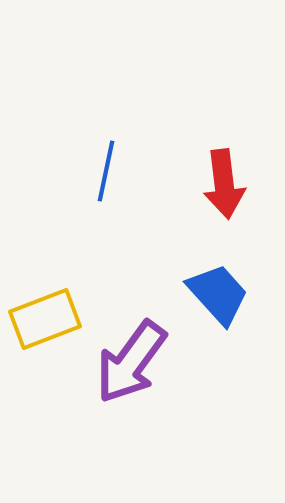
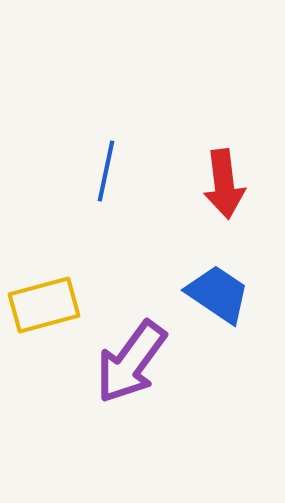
blue trapezoid: rotated 14 degrees counterclockwise
yellow rectangle: moved 1 px left, 14 px up; rotated 6 degrees clockwise
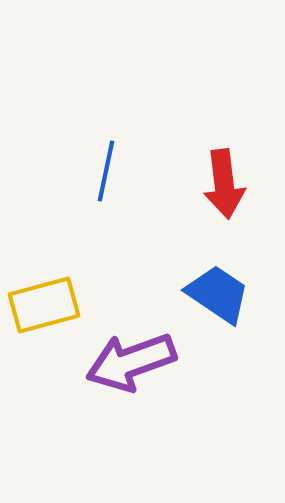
purple arrow: rotated 34 degrees clockwise
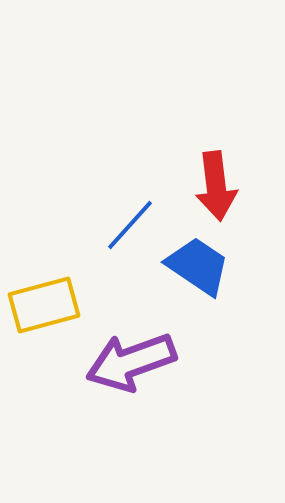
blue line: moved 24 px right, 54 px down; rotated 30 degrees clockwise
red arrow: moved 8 px left, 2 px down
blue trapezoid: moved 20 px left, 28 px up
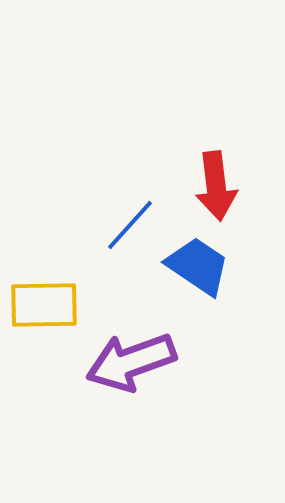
yellow rectangle: rotated 14 degrees clockwise
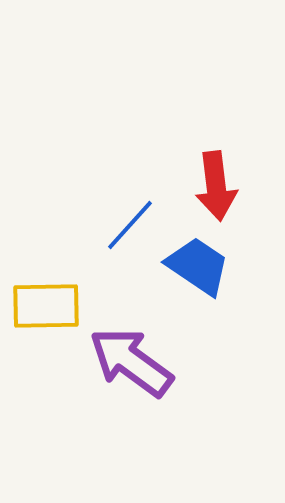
yellow rectangle: moved 2 px right, 1 px down
purple arrow: rotated 56 degrees clockwise
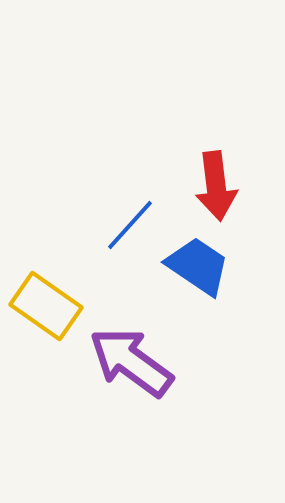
yellow rectangle: rotated 36 degrees clockwise
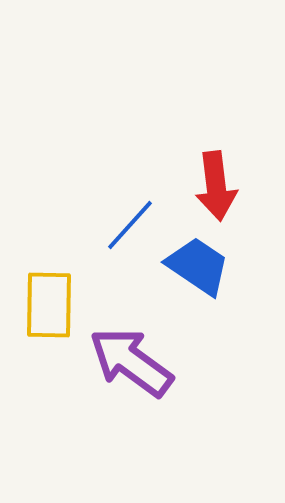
yellow rectangle: moved 3 px right, 1 px up; rotated 56 degrees clockwise
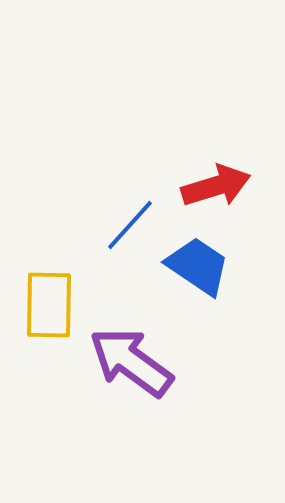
red arrow: rotated 100 degrees counterclockwise
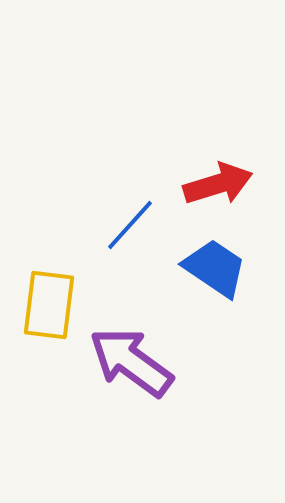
red arrow: moved 2 px right, 2 px up
blue trapezoid: moved 17 px right, 2 px down
yellow rectangle: rotated 6 degrees clockwise
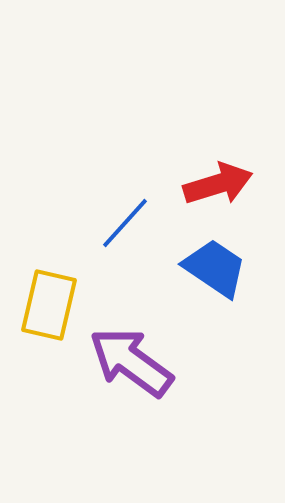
blue line: moved 5 px left, 2 px up
yellow rectangle: rotated 6 degrees clockwise
